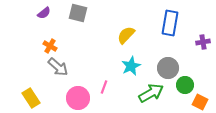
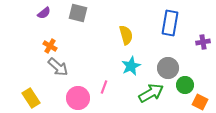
yellow semicircle: rotated 120 degrees clockwise
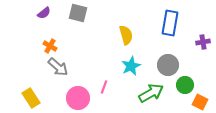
gray circle: moved 3 px up
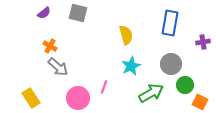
gray circle: moved 3 px right, 1 px up
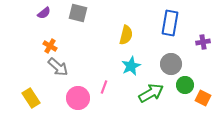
yellow semicircle: rotated 30 degrees clockwise
orange square: moved 3 px right, 4 px up
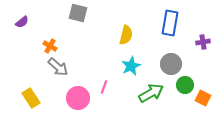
purple semicircle: moved 22 px left, 9 px down
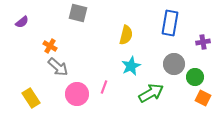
gray circle: moved 3 px right
green circle: moved 10 px right, 8 px up
pink circle: moved 1 px left, 4 px up
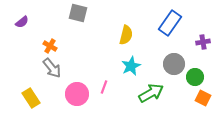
blue rectangle: rotated 25 degrees clockwise
gray arrow: moved 6 px left, 1 px down; rotated 10 degrees clockwise
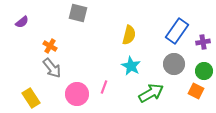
blue rectangle: moved 7 px right, 8 px down
yellow semicircle: moved 3 px right
cyan star: rotated 18 degrees counterclockwise
green circle: moved 9 px right, 6 px up
orange square: moved 7 px left, 7 px up
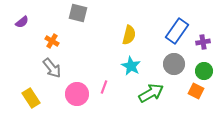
orange cross: moved 2 px right, 5 px up
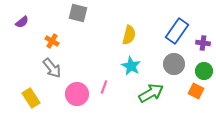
purple cross: moved 1 px down; rotated 16 degrees clockwise
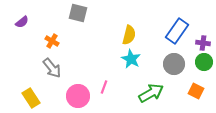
cyan star: moved 7 px up
green circle: moved 9 px up
pink circle: moved 1 px right, 2 px down
